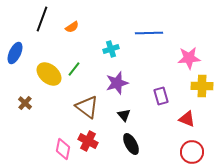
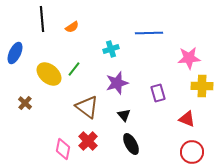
black line: rotated 25 degrees counterclockwise
purple rectangle: moved 3 px left, 3 px up
red cross: rotated 18 degrees clockwise
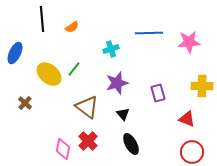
pink star: moved 16 px up
black triangle: moved 1 px left, 1 px up
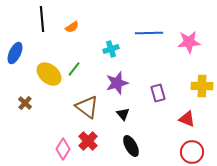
black ellipse: moved 2 px down
pink diamond: rotated 20 degrees clockwise
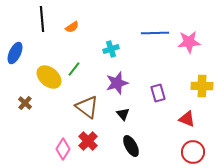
blue line: moved 6 px right
yellow ellipse: moved 3 px down
red circle: moved 1 px right
